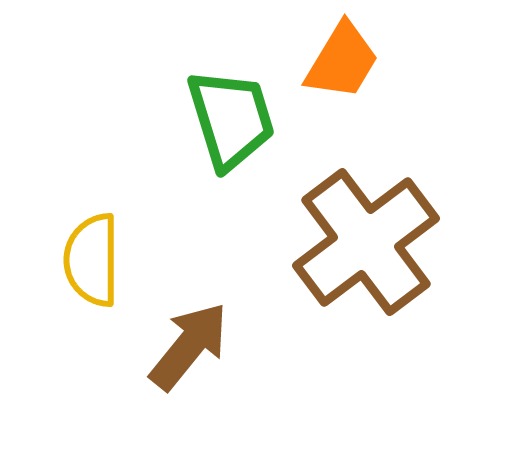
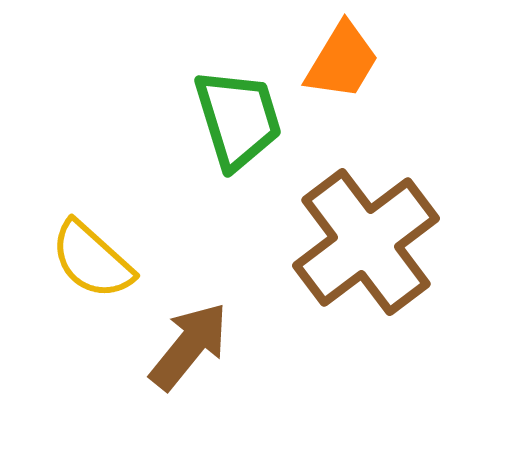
green trapezoid: moved 7 px right
yellow semicircle: rotated 48 degrees counterclockwise
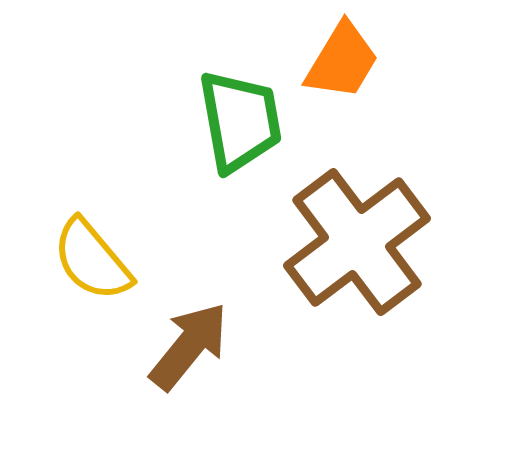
green trapezoid: moved 2 px right, 2 px down; rotated 7 degrees clockwise
brown cross: moved 9 px left
yellow semicircle: rotated 8 degrees clockwise
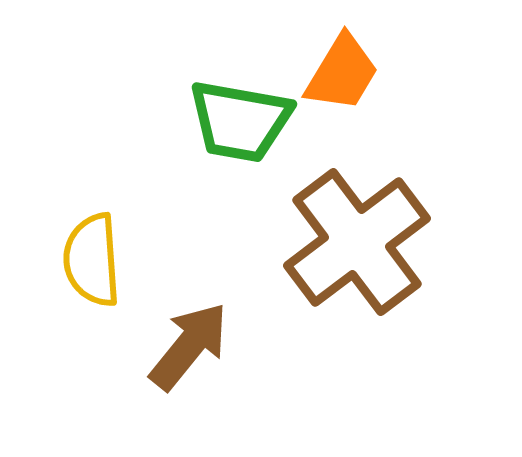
orange trapezoid: moved 12 px down
green trapezoid: rotated 110 degrees clockwise
yellow semicircle: rotated 36 degrees clockwise
